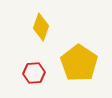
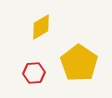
yellow diamond: rotated 40 degrees clockwise
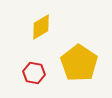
red hexagon: rotated 15 degrees clockwise
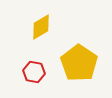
red hexagon: moved 1 px up
